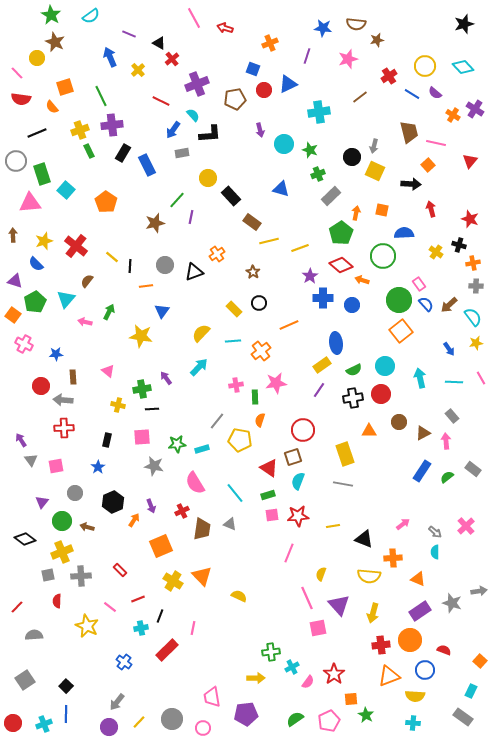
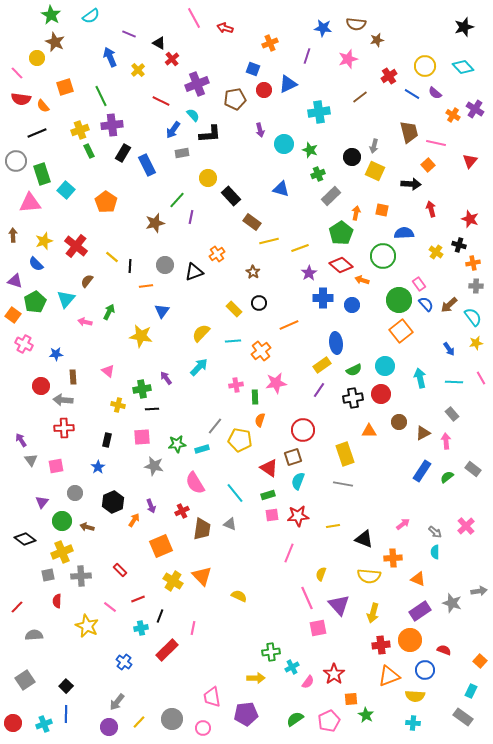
black star at (464, 24): moved 3 px down
orange semicircle at (52, 107): moved 9 px left, 1 px up
purple star at (310, 276): moved 1 px left, 3 px up
gray rectangle at (452, 416): moved 2 px up
gray line at (217, 421): moved 2 px left, 5 px down
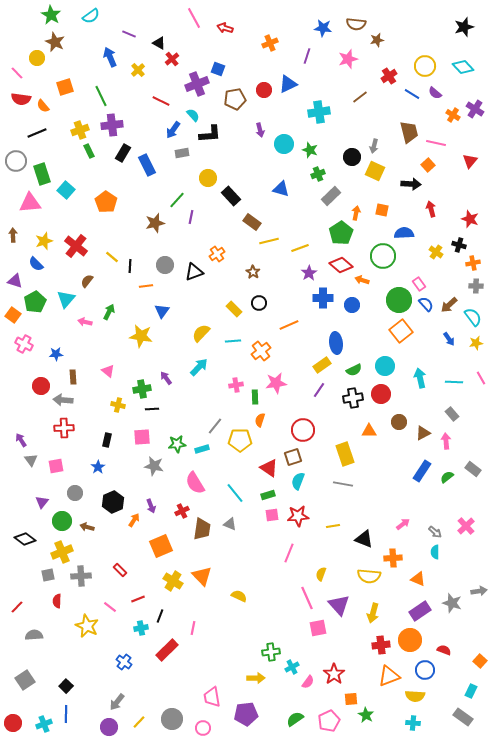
blue square at (253, 69): moved 35 px left
blue arrow at (449, 349): moved 10 px up
yellow pentagon at (240, 440): rotated 10 degrees counterclockwise
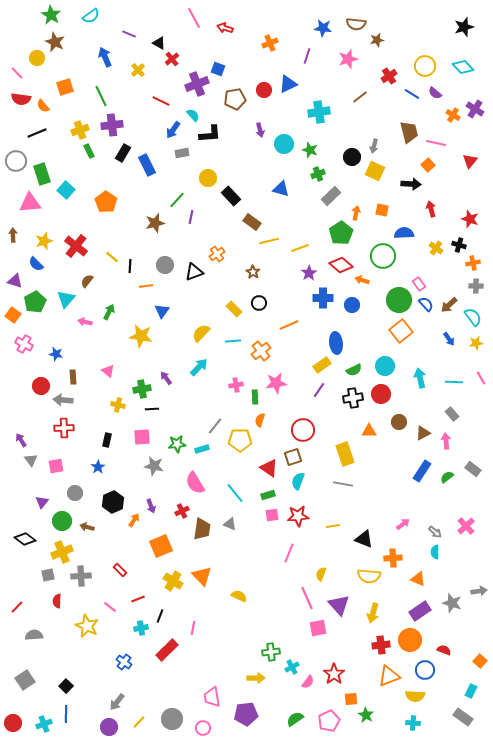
blue arrow at (110, 57): moved 5 px left
yellow cross at (436, 252): moved 4 px up
blue star at (56, 354): rotated 16 degrees clockwise
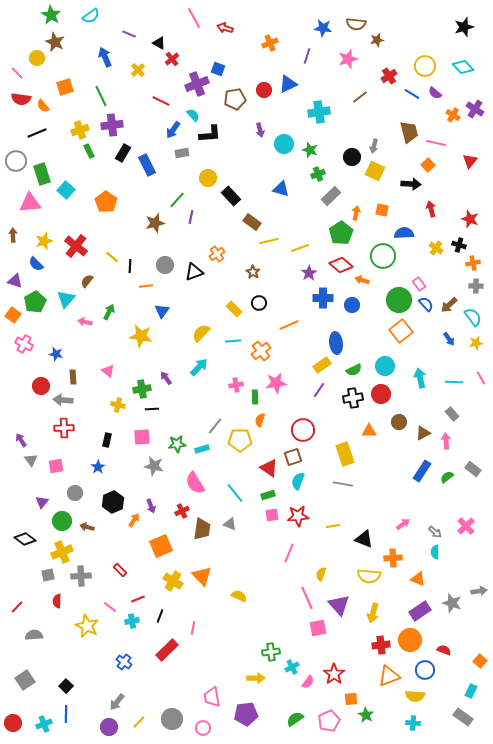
cyan cross at (141, 628): moved 9 px left, 7 px up
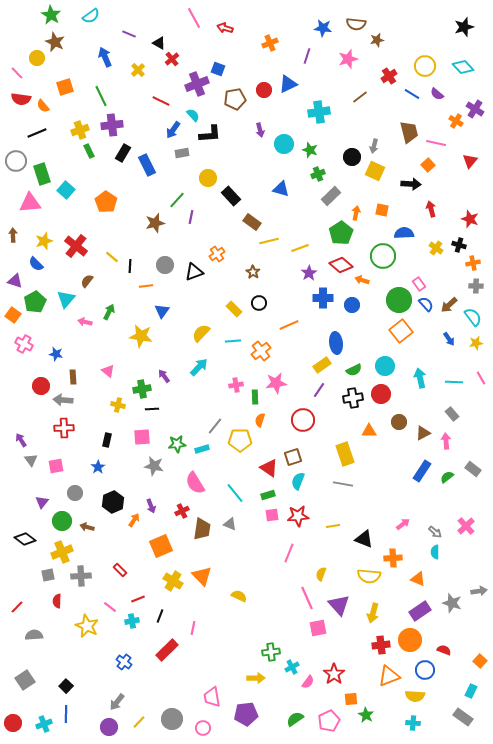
purple semicircle at (435, 93): moved 2 px right, 1 px down
orange cross at (453, 115): moved 3 px right, 6 px down
purple arrow at (166, 378): moved 2 px left, 2 px up
red circle at (303, 430): moved 10 px up
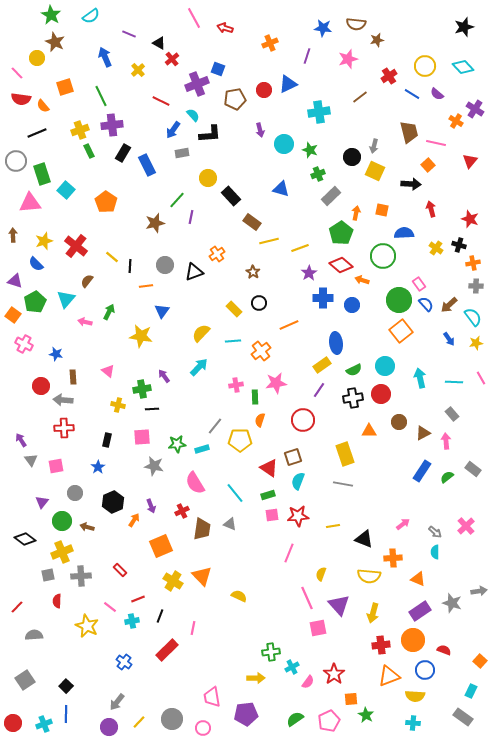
orange circle at (410, 640): moved 3 px right
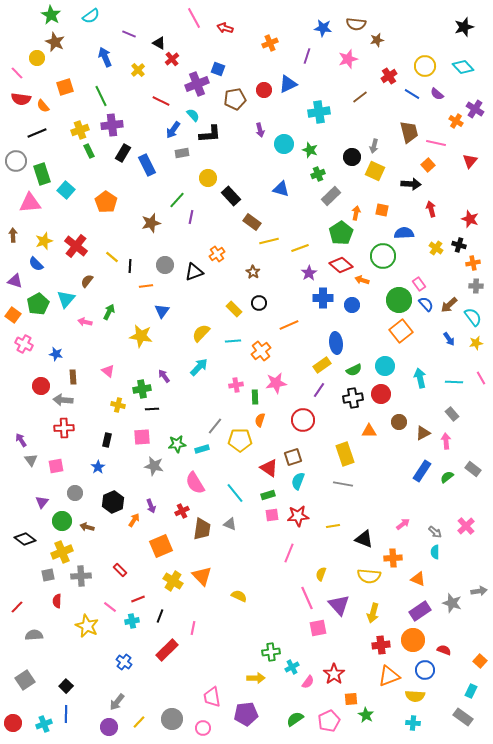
brown star at (155, 223): moved 4 px left
green pentagon at (35, 302): moved 3 px right, 2 px down
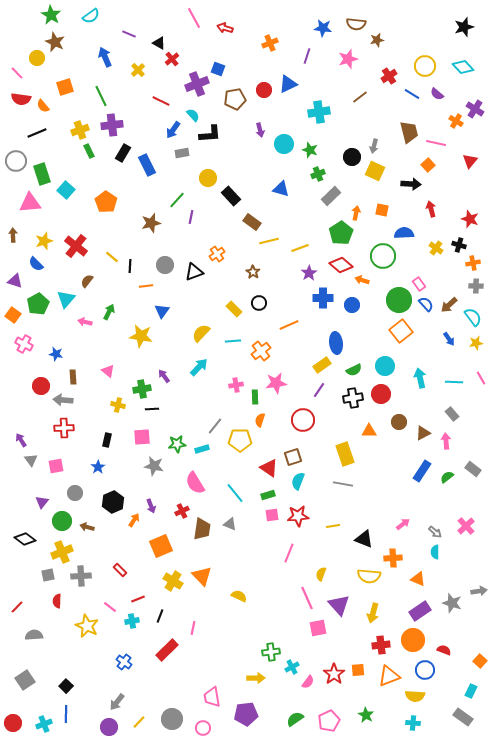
orange square at (351, 699): moved 7 px right, 29 px up
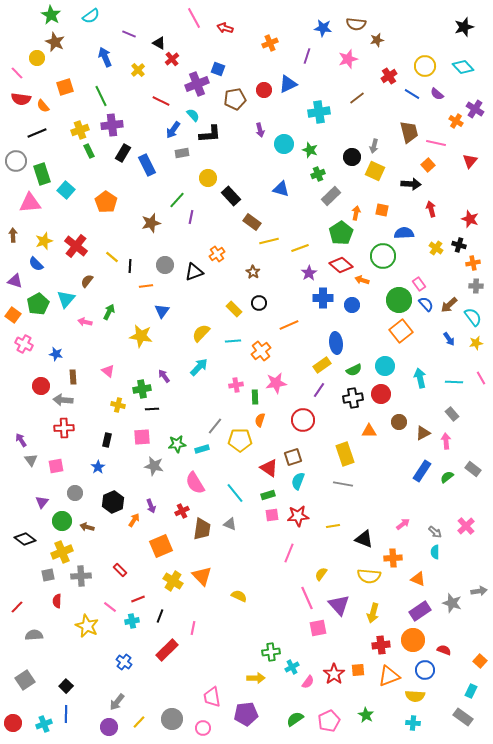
brown line at (360, 97): moved 3 px left, 1 px down
yellow semicircle at (321, 574): rotated 16 degrees clockwise
